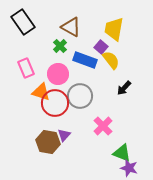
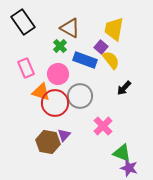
brown triangle: moved 1 px left, 1 px down
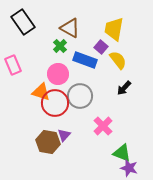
yellow semicircle: moved 7 px right
pink rectangle: moved 13 px left, 3 px up
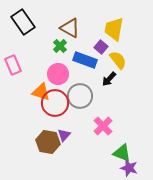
black arrow: moved 15 px left, 9 px up
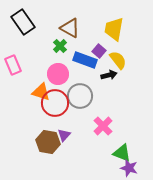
purple square: moved 2 px left, 4 px down
black arrow: moved 4 px up; rotated 147 degrees counterclockwise
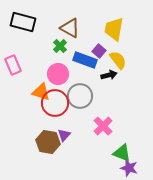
black rectangle: rotated 40 degrees counterclockwise
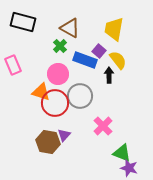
black arrow: rotated 77 degrees counterclockwise
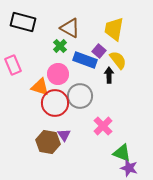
orange triangle: moved 1 px left, 5 px up
purple triangle: rotated 16 degrees counterclockwise
